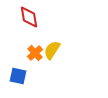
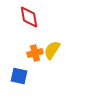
orange cross: rotated 28 degrees clockwise
blue square: moved 1 px right
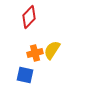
red diamond: rotated 55 degrees clockwise
blue square: moved 6 px right, 1 px up
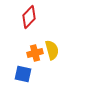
yellow semicircle: rotated 132 degrees clockwise
blue square: moved 2 px left, 1 px up
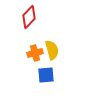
blue square: moved 23 px right, 1 px down; rotated 18 degrees counterclockwise
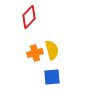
blue square: moved 6 px right, 2 px down
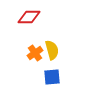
red diamond: rotated 45 degrees clockwise
orange cross: rotated 21 degrees counterclockwise
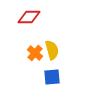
orange cross: rotated 14 degrees counterclockwise
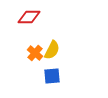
yellow semicircle: rotated 42 degrees clockwise
blue square: moved 1 px up
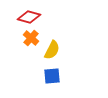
red diamond: rotated 15 degrees clockwise
orange cross: moved 4 px left, 15 px up
